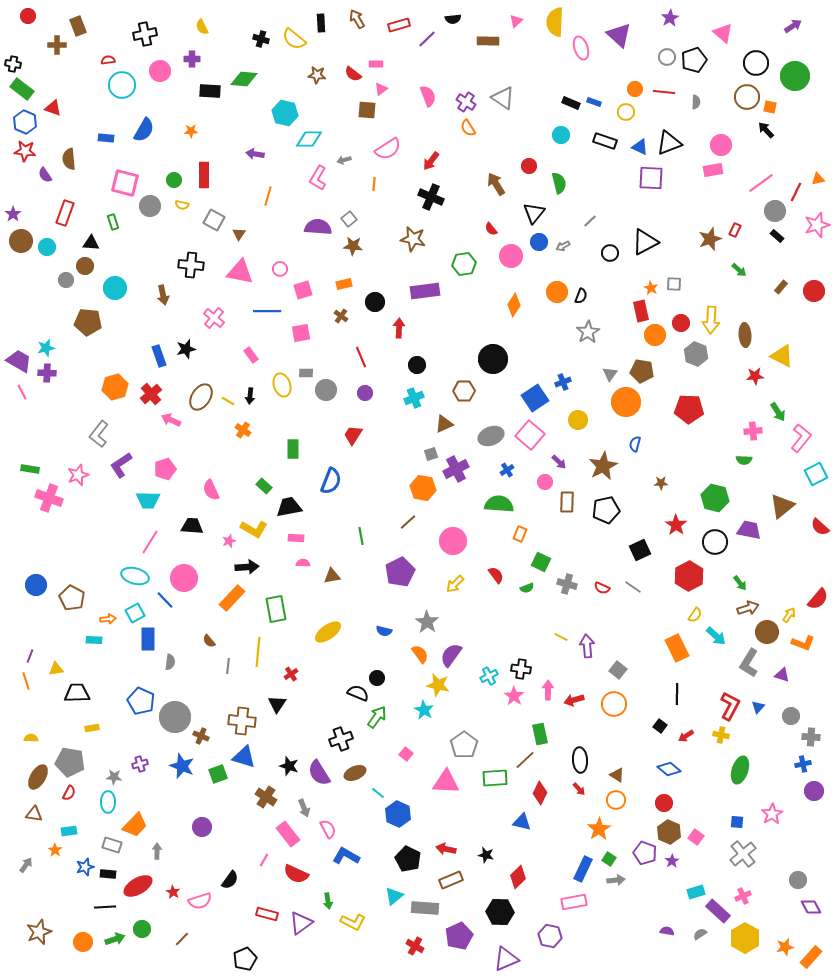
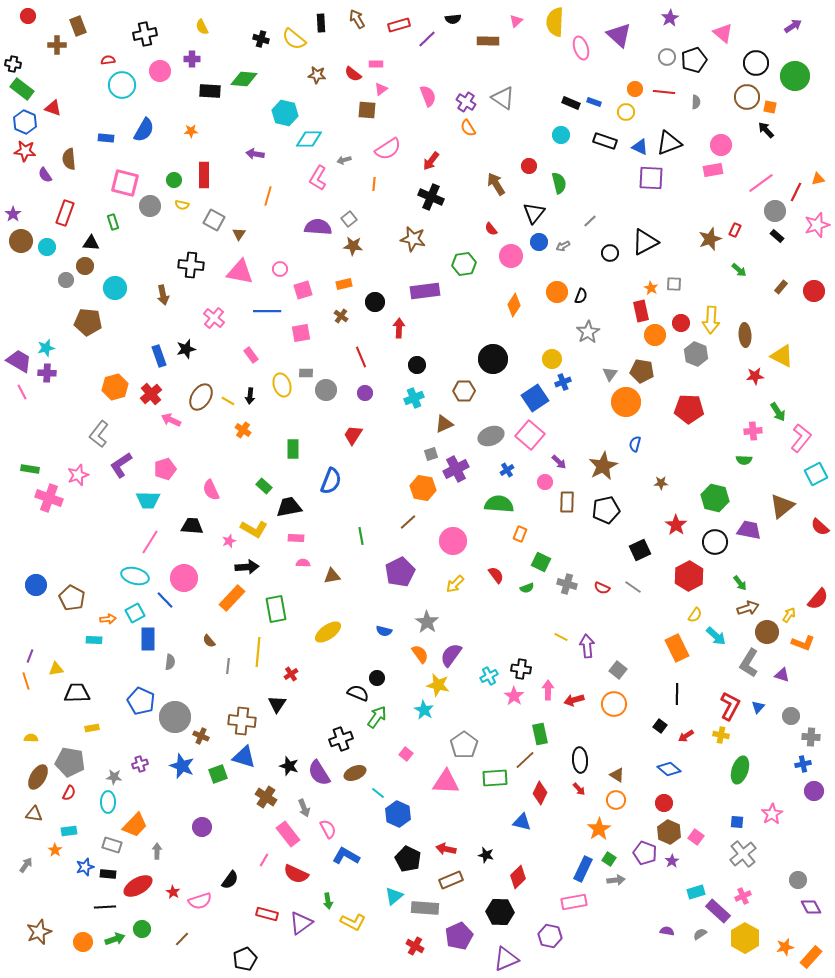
yellow circle at (578, 420): moved 26 px left, 61 px up
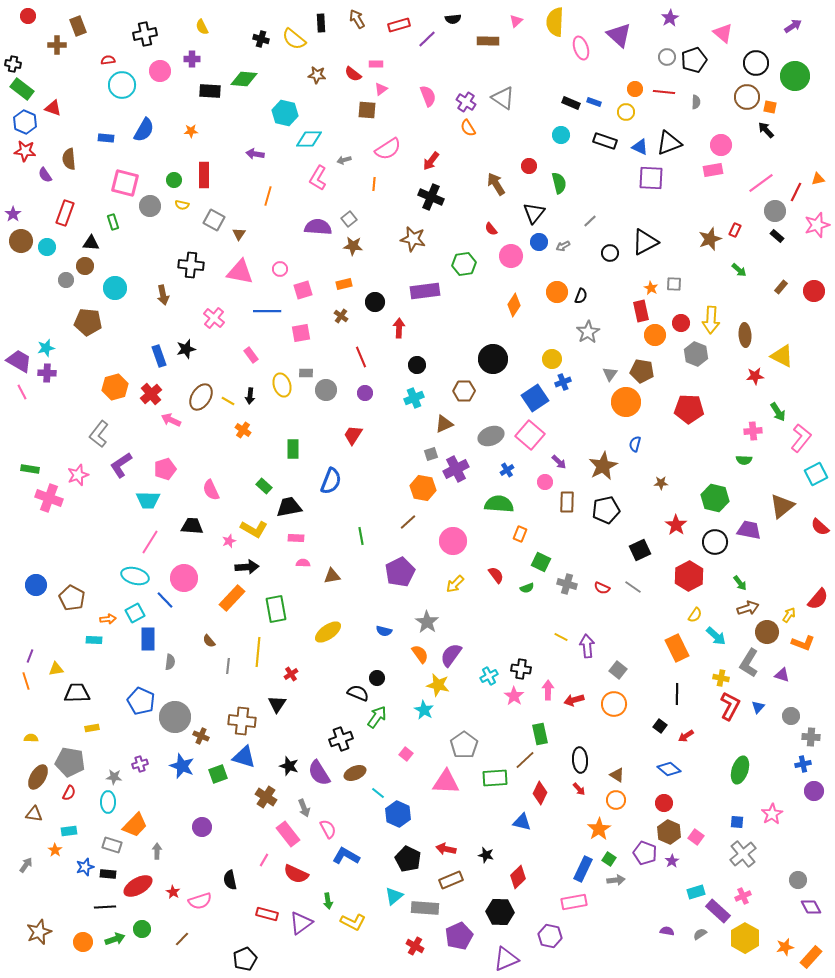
yellow cross at (721, 735): moved 57 px up
black semicircle at (230, 880): rotated 132 degrees clockwise
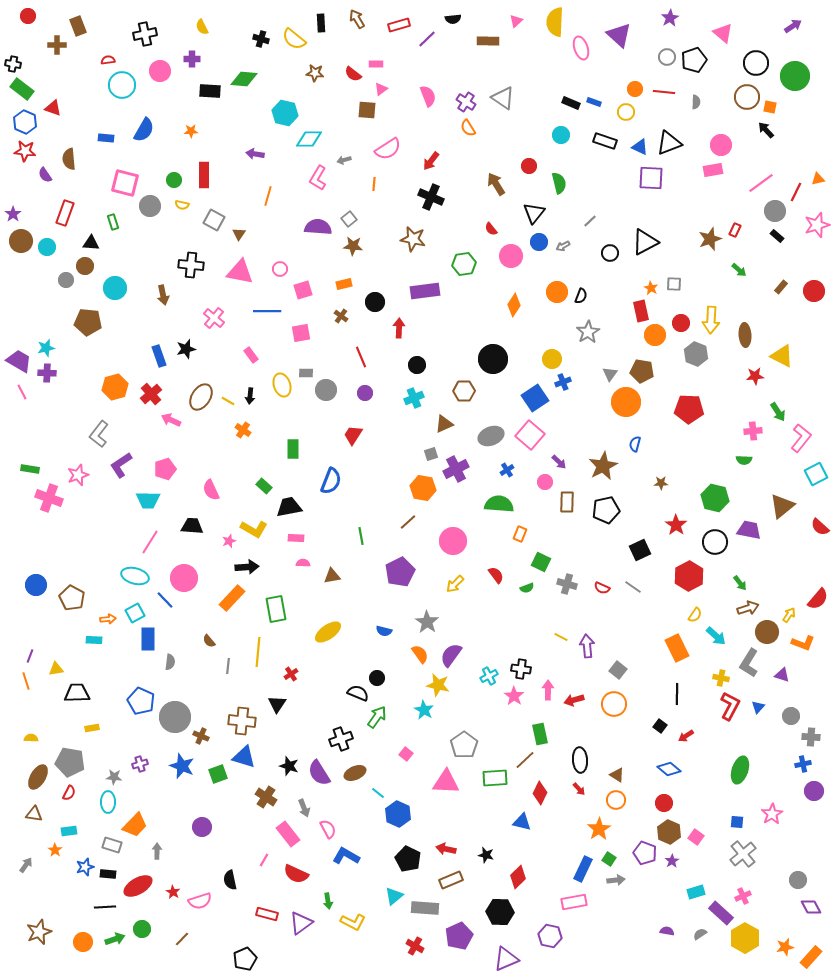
brown star at (317, 75): moved 2 px left, 2 px up
purple rectangle at (718, 911): moved 3 px right, 2 px down
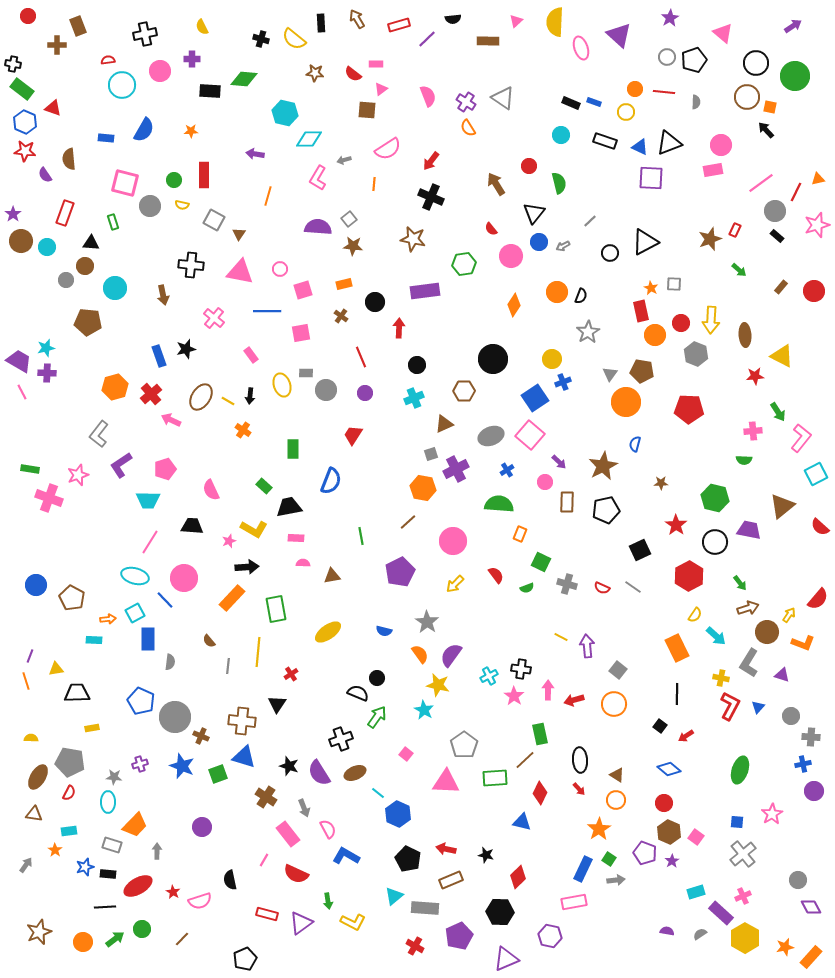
green arrow at (115, 939): rotated 18 degrees counterclockwise
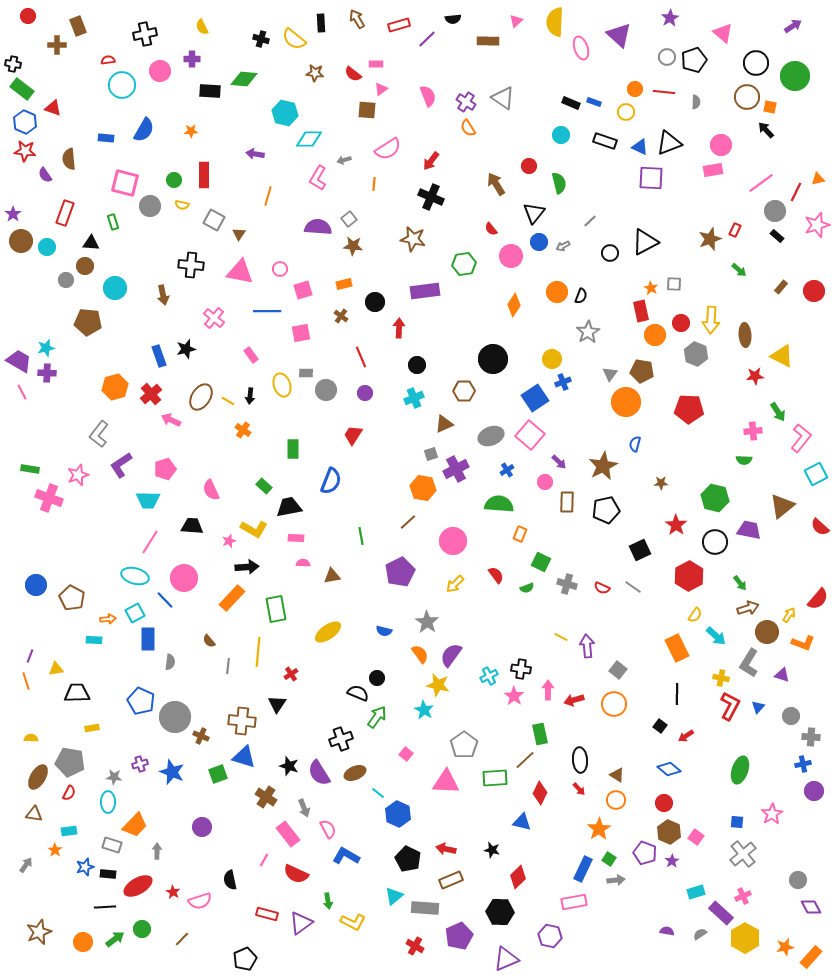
blue star at (182, 766): moved 10 px left, 6 px down
black star at (486, 855): moved 6 px right, 5 px up
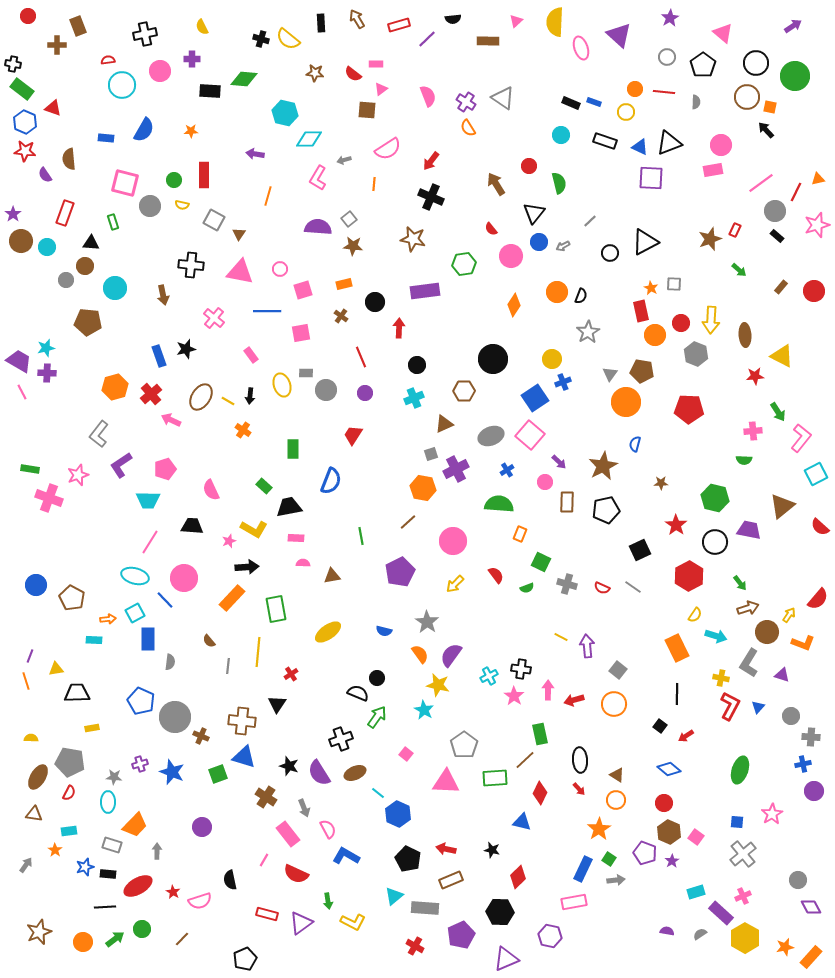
yellow semicircle at (294, 39): moved 6 px left
black pentagon at (694, 60): moved 9 px right, 5 px down; rotated 15 degrees counterclockwise
cyan arrow at (716, 636): rotated 25 degrees counterclockwise
purple pentagon at (459, 936): moved 2 px right, 1 px up
